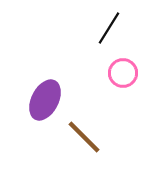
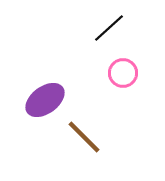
black line: rotated 16 degrees clockwise
purple ellipse: rotated 27 degrees clockwise
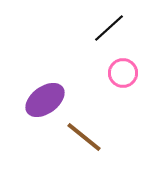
brown line: rotated 6 degrees counterclockwise
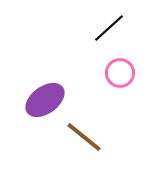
pink circle: moved 3 px left
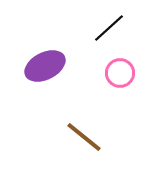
purple ellipse: moved 34 px up; rotated 9 degrees clockwise
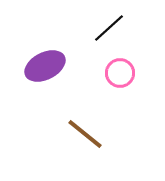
brown line: moved 1 px right, 3 px up
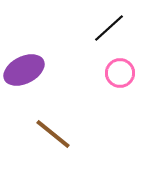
purple ellipse: moved 21 px left, 4 px down
brown line: moved 32 px left
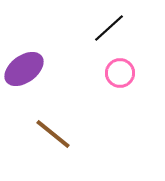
purple ellipse: moved 1 px up; rotated 9 degrees counterclockwise
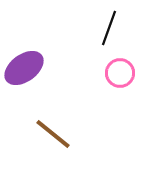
black line: rotated 28 degrees counterclockwise
purple ellipse: moved 1 px up
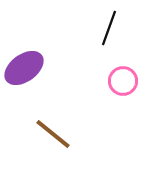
pink circle: moved 3 px right, 8 px down
